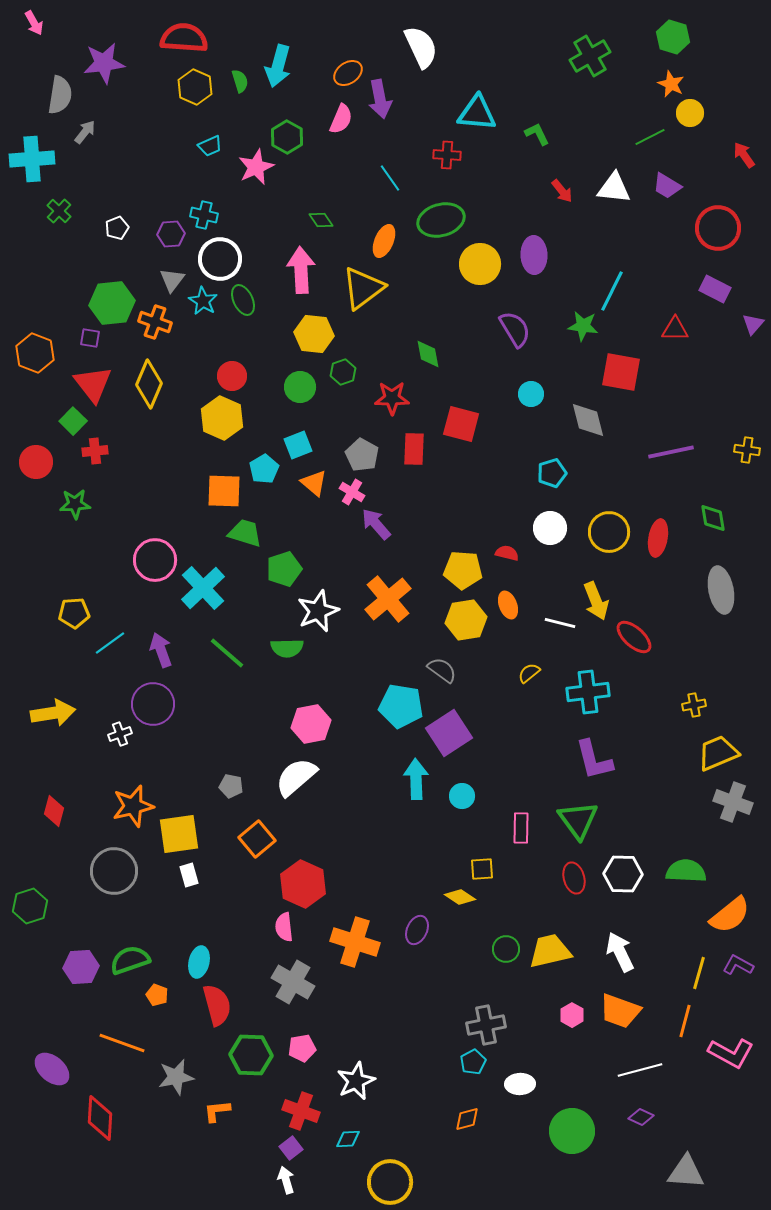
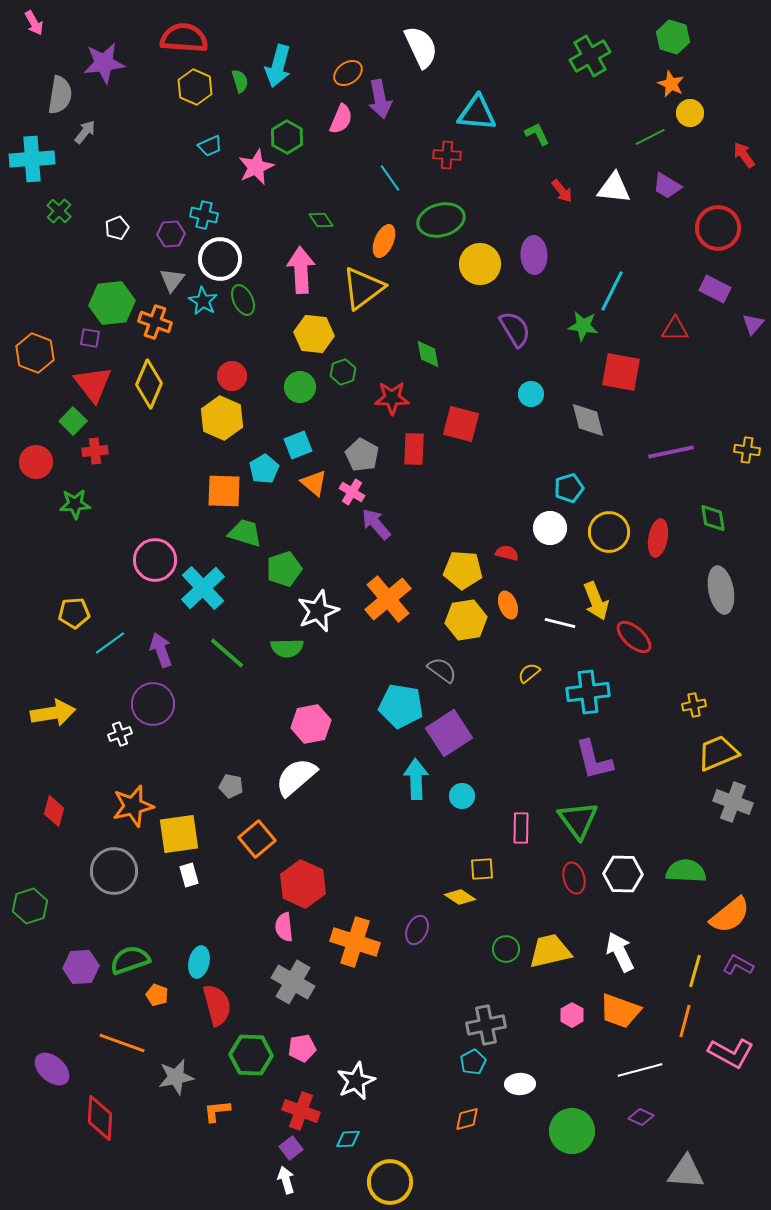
cyan pentagon at (552, 473): moved 17 px right, 15 px down
yellow line at (699, 973): moved 4 px left, 2 px up
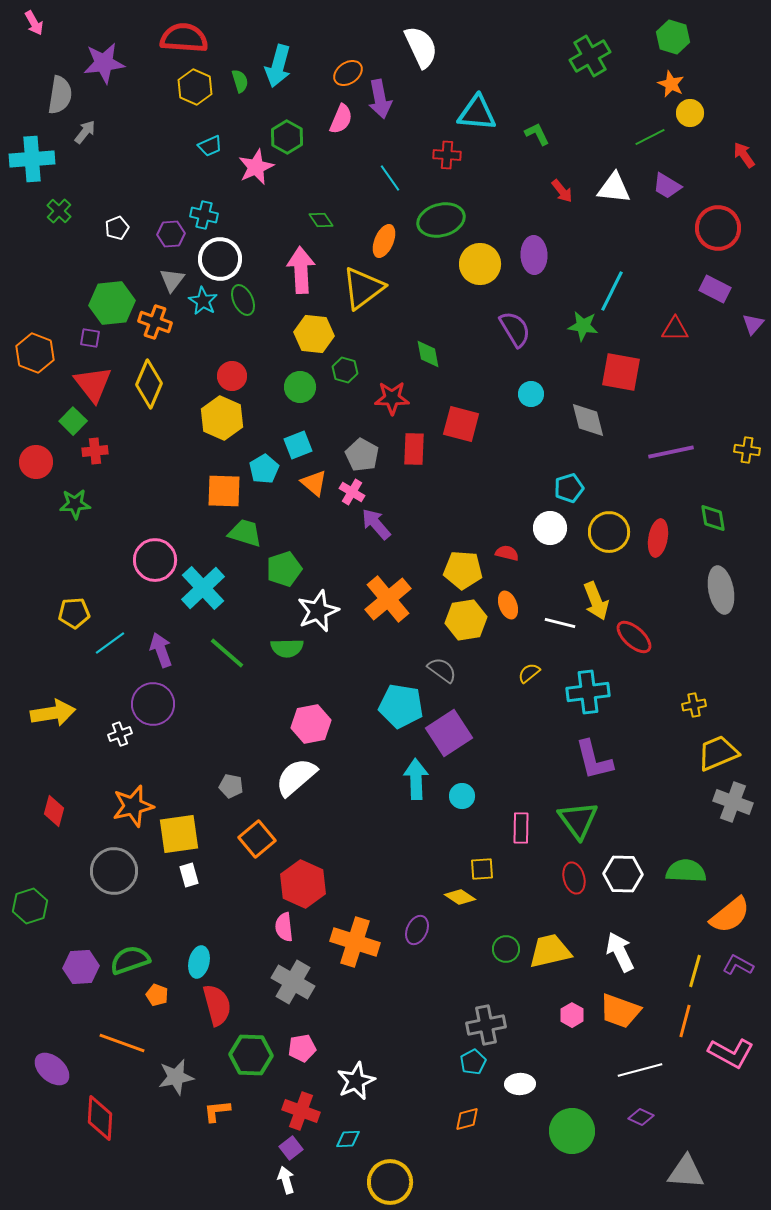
green hexagon at (343, 372): moved 2 px right, 2 px up; rotated 25 degrees counterclockwise
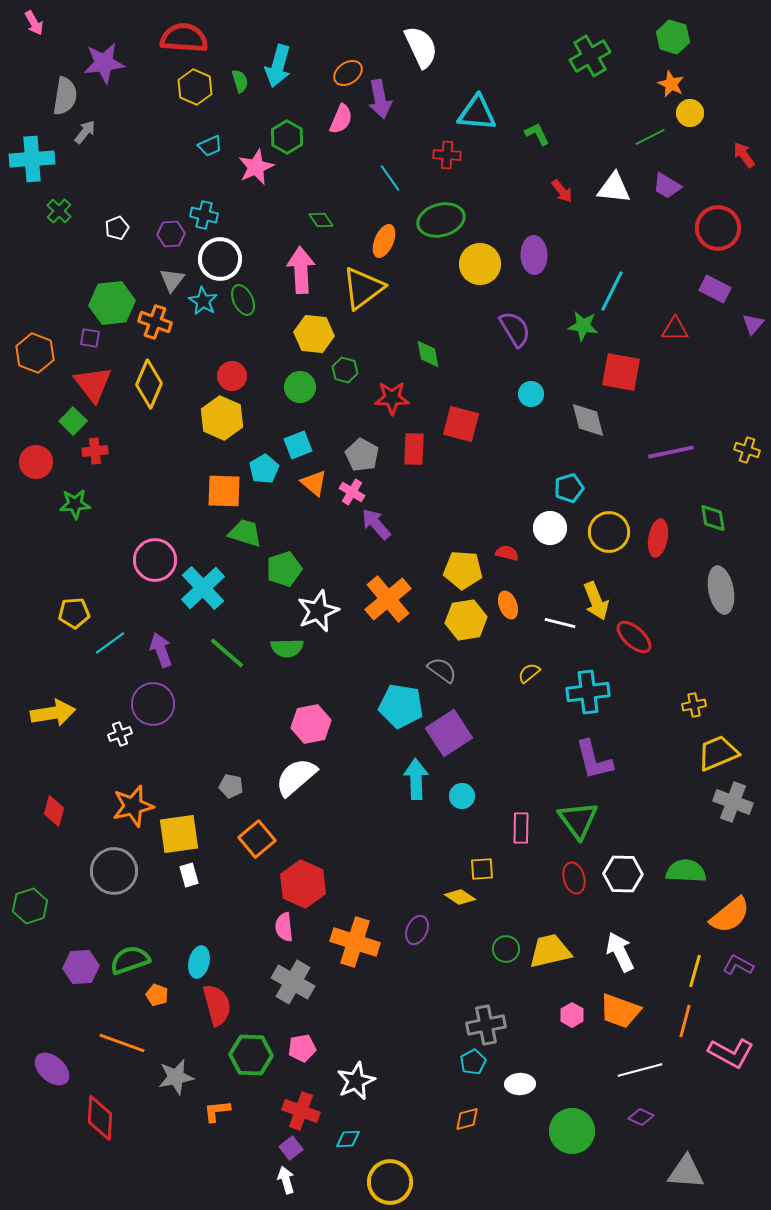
gray semicircle at (60, 95): moved 5 px right, 1 px down
yellow cross at (747, 450): rotated 10 degrees clockwise
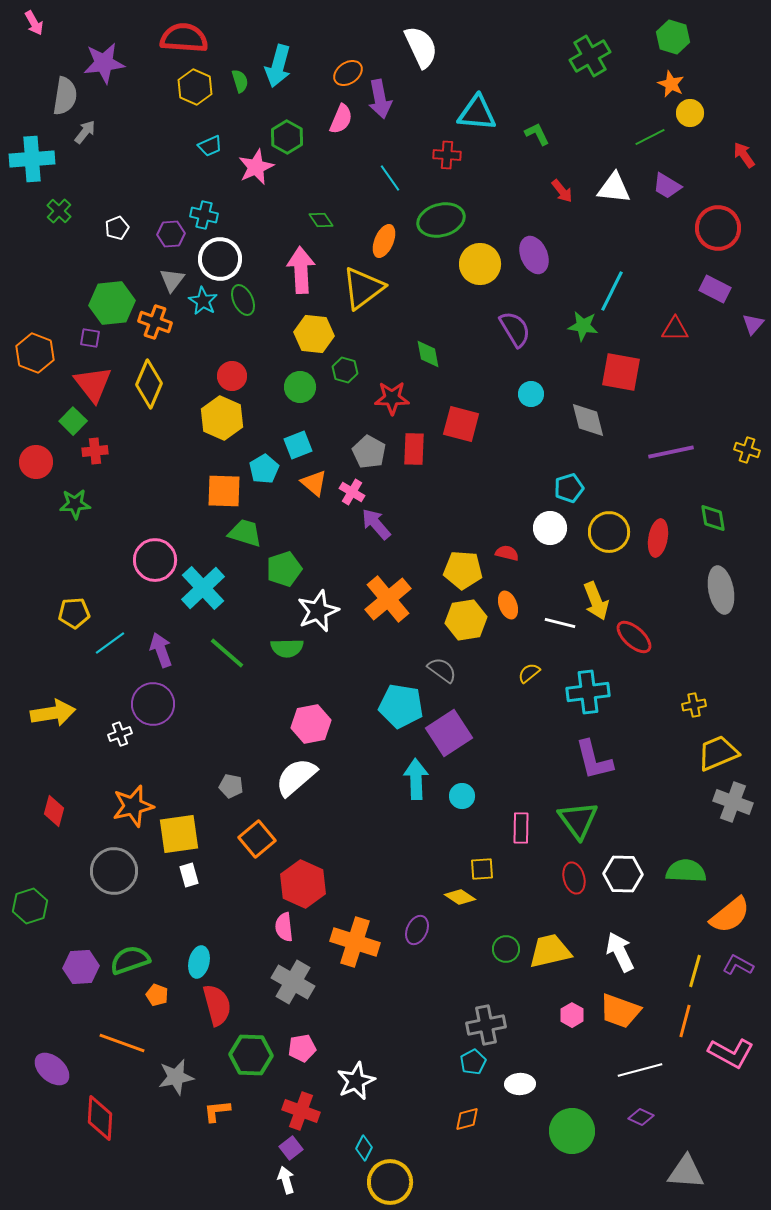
purple ellipse at (534, 255): rotated 21 degrees counterclockwise
gray pentagon at (362, 455): moved 7 px right, 3 px up
cyan diamond at (348, 1139): moved 16 px right, 9 px down; rotated 60 degrees counterclockwise
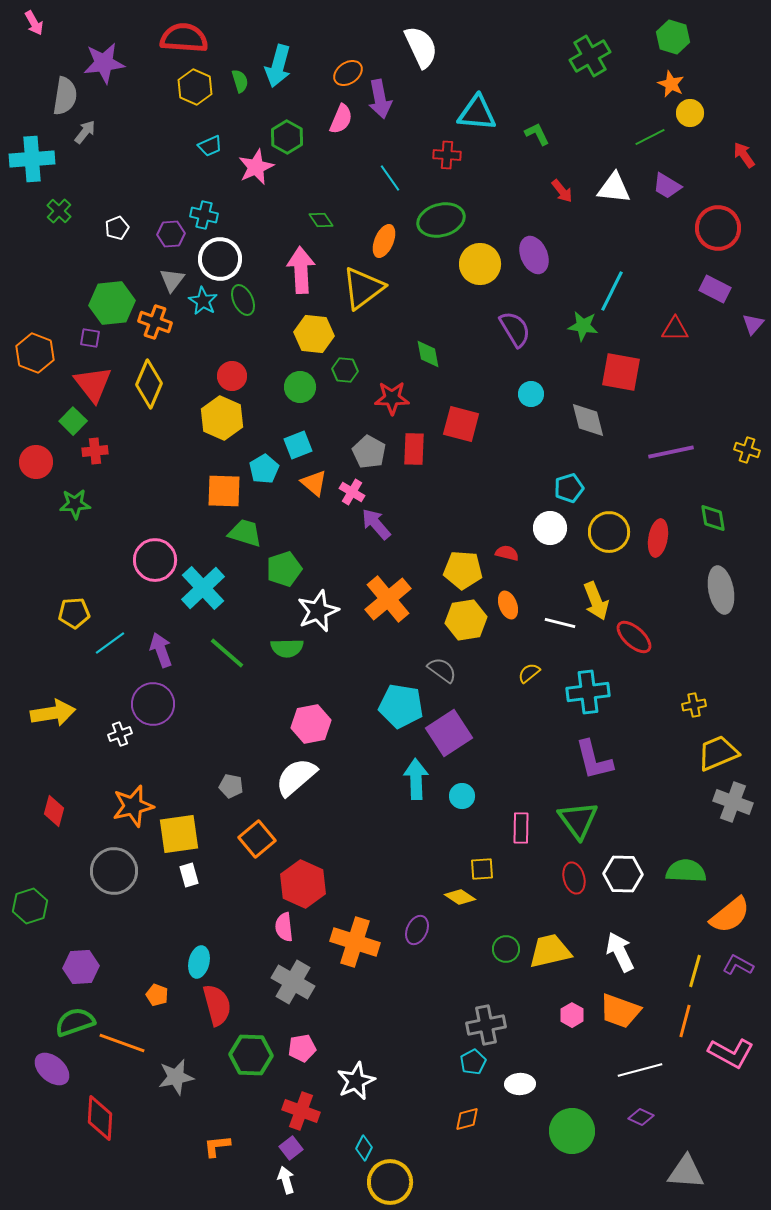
green hexagon at (345, 370): rotated 10 degrees counterclockwise
green semicircle at (130, 960): moved 55 px left, 62 px down
orange L-shape at (217, 1111): moved 35 px down
